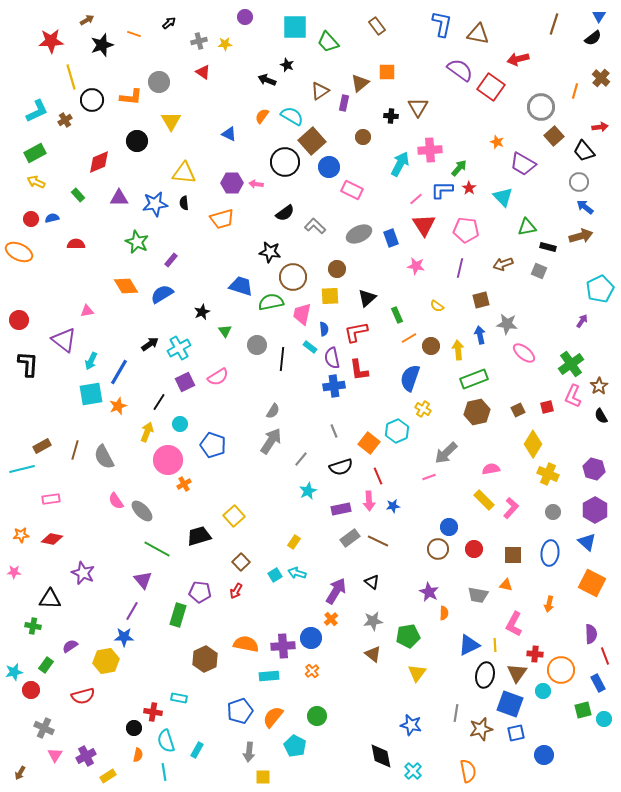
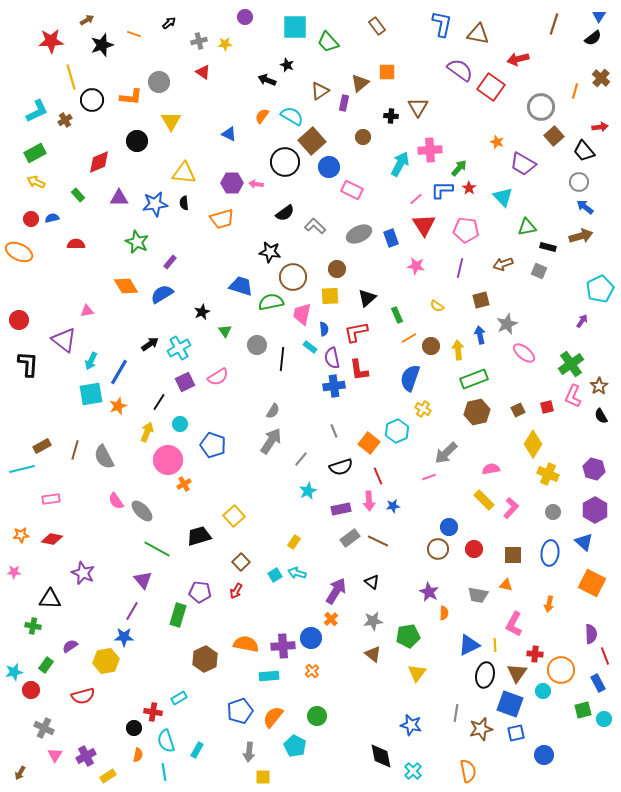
purple rectangle at (171, 260): moved 1 px left, 2 px down
gray star at (507, 324): rotated 30 degrees counterclockwise
blue triangle at (587, 542): moved 3 px left
cyan rectangle at (179, 698): rotated 42 degrees counterclockwise
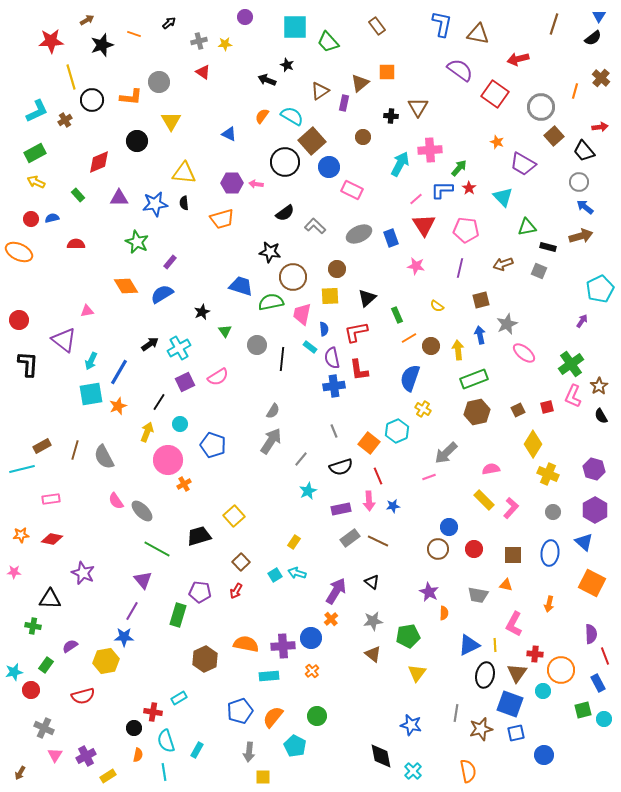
red square at (491, 87): moved 4 px right, 7 px down
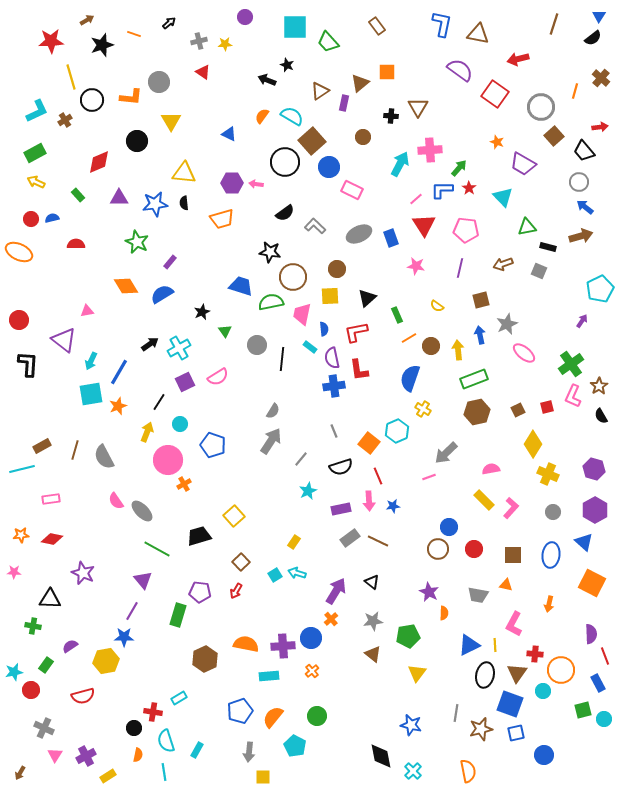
blue ellipse at (550, 553): moved 1 px right, 2 px down
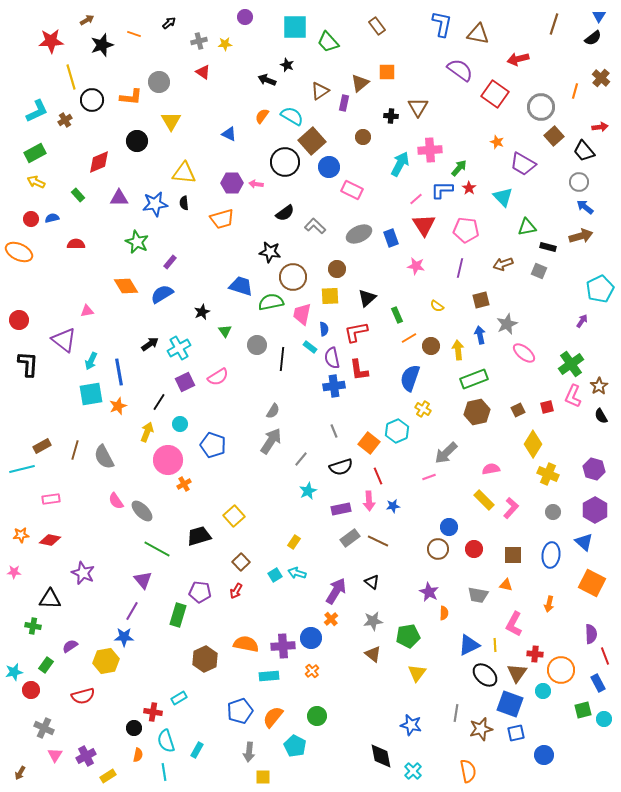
blue line at (119, 372): rotated 40 degrees counterclockwise
red diamond at (52, 539): moved 2 px left, 1 px down
black ellipse at (485, 675): rotated 60 degrees counterclockwise
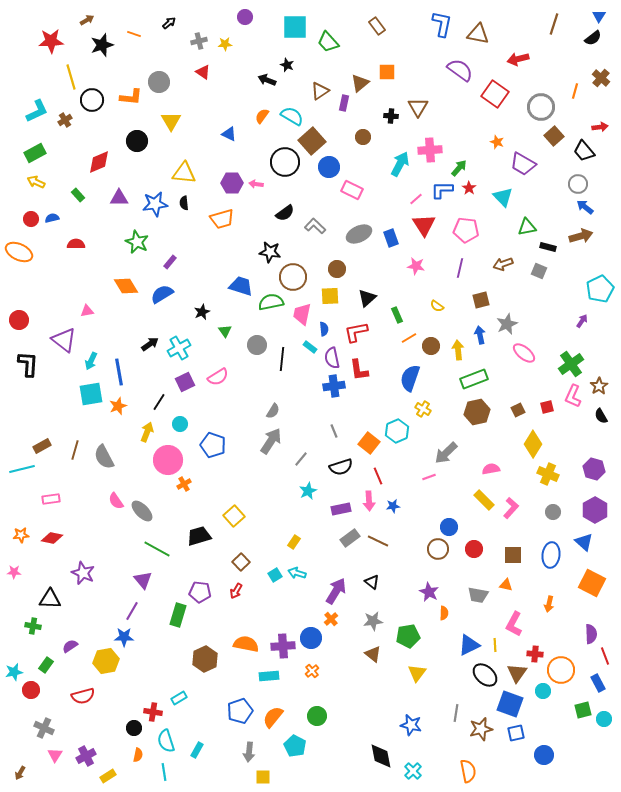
gray circle at (579, 182): moved 1 px left, 2 px down
red diamond at (50, 540): moved 2 px right, 2 px up
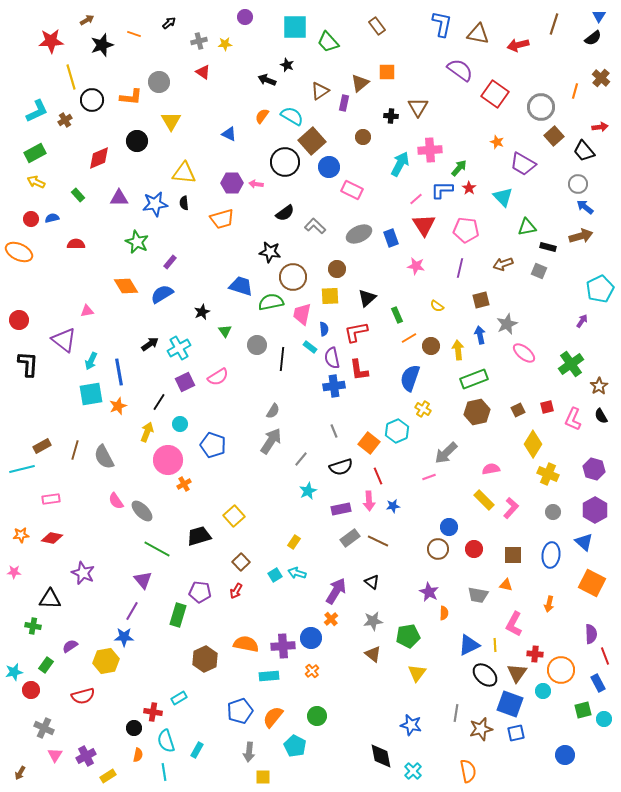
red arrow at (518, 59): moved 14 px up
red diamond at (99, 162): moved 4 px up
pink L-shape at (573, 396): moved 23 px down
blue circle at (544, 755): moved 21 px right
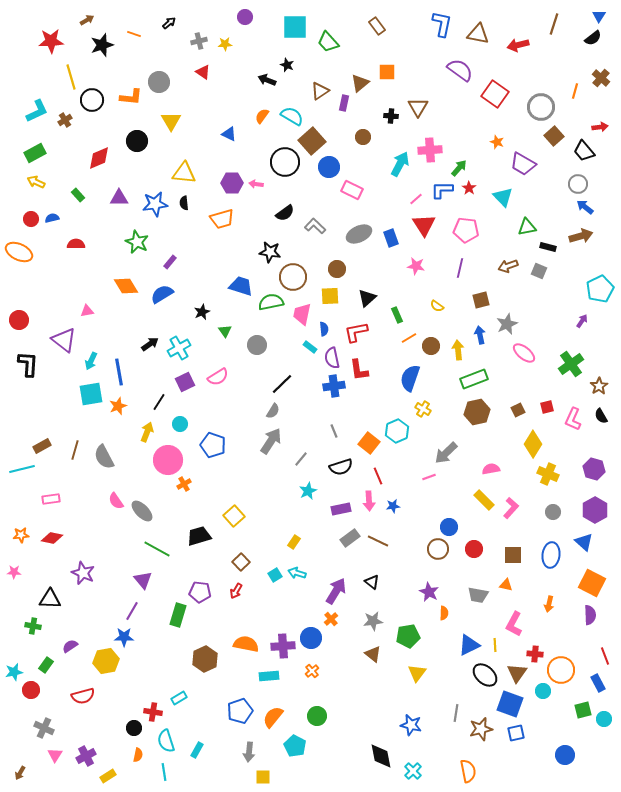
brown arrow at (503, 264): moved 5 px right, 2 px down
black line at (282, 359): moved 25 px down; rotated 40 degrees clockwise
purple semicircle at (591, 634): moved 1 px left, 19 px up
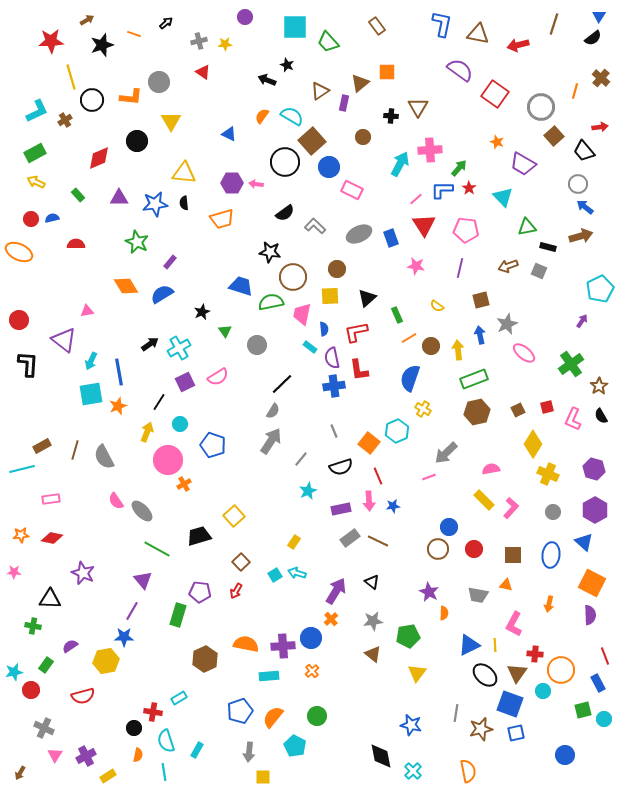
black arrow at (169, 23): moved 3 px left
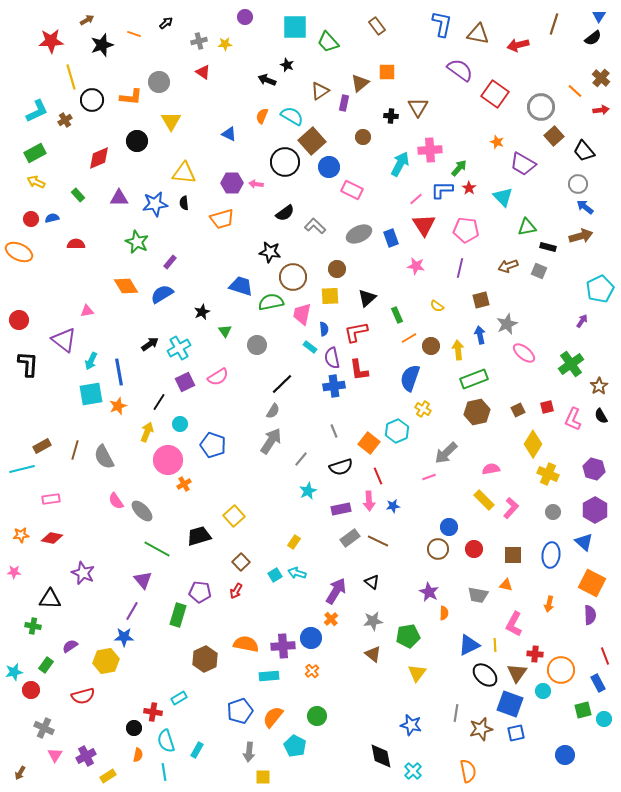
orange line at (575, 91): rotated 63 degrees counterclockwise
orange semicircle at (262, 116): rotated 14 degrees counterclockwise
red arrow at (600, 127): moved 1 px right, 17 px up
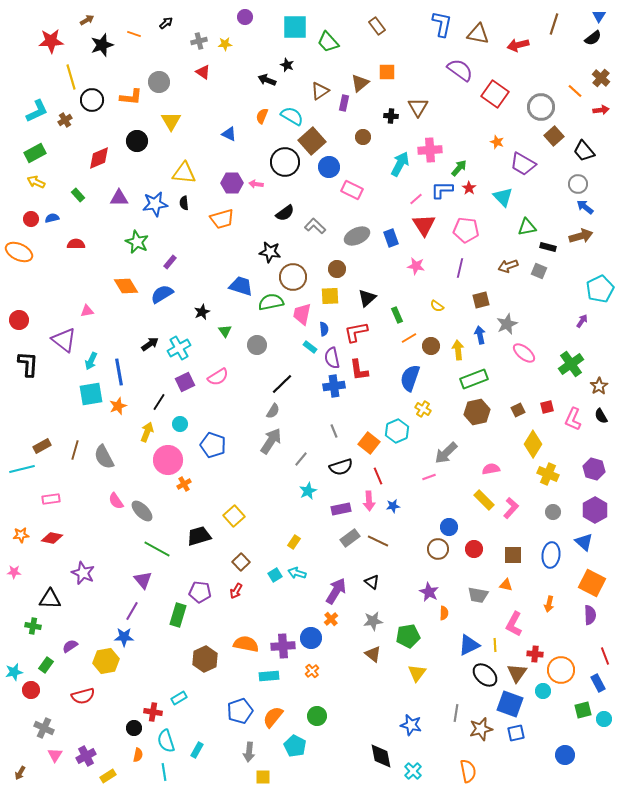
gray ellipse at (359, 234): moved 2 px left, 2 px down
